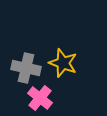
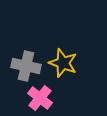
gray cross: moved 2 px up
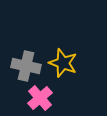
pink cross: rotated 10 degrees clockwise
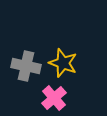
pink cross: moved 14 px right
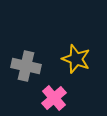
yellow star: moved 13 px right, 4 px up
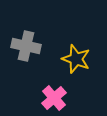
gray cross: moved 20 px up
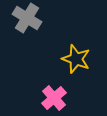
gray cross: moved 1 px right, 28 px up; rotated 20 degrees clockwise
